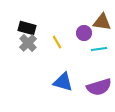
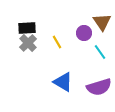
brown triangle: rotated 48 degrees clockwise
black rectangle: rotated 18 degrees counterclockwise
cyan line: moved 1 px right, 3 px down; rotated 63 degrees clockwise
blue triangle: rotated 15 degrees clockwise
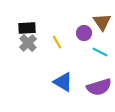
cyan line: rotated 28 degrees counterclockwise
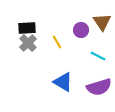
purple circle: moved 3 px left, 3 px up
cyan line: moved 2 px left, 4 px down
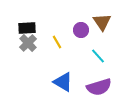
cyan line: rotated 21 degrees clockwise
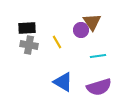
brown triangle: moved 10 px left
gray cross: moved 1 px right, 2 px down; rotated 36 degrees counterclockwise
cyan line: rotated 56 degrees counterclockwise
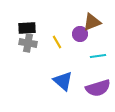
brown triangle: rotated 42 degrees clockwise
purple circle: moved 1 px left, 4 px down
gray cross: moved 1 px left, 2 px up
blue triangle: moved 1 px up; rotated 10 degrees clockwise
purple semicircle: moved 1 px left, 1 px down
